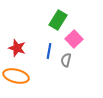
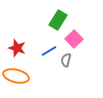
blue line: rotated 49 degrees clockwise
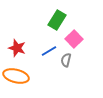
green rectangle: moved 1 px left
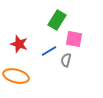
pink square: rotated 36 degrees counterclockwise
red star: moved 2 px right, 4 px up
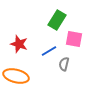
gray semicircle: moved 2 px left, 4 px down
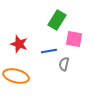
blue line: rotated 21 degrees clockwise
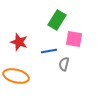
red star: moved 2 px up
